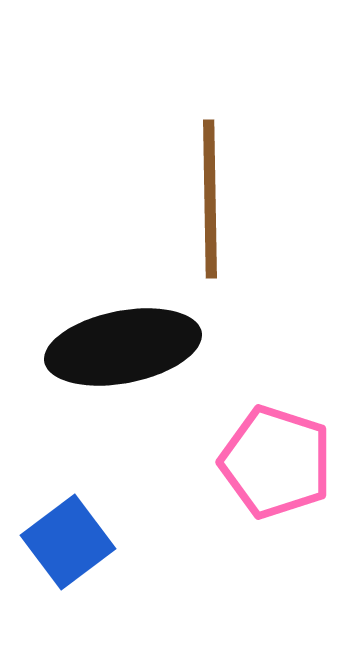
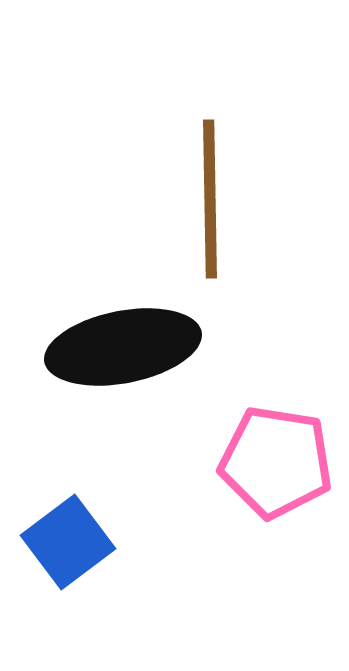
pink pentagon: rotated 9 degrees counterclockwise
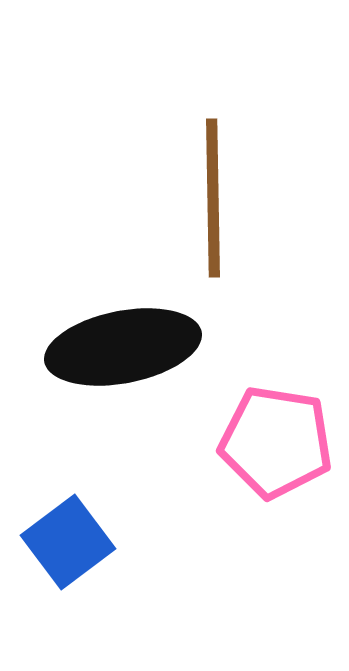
brown line: moved 3 px right, 1 px up
pink pentagon: moved 20 px up
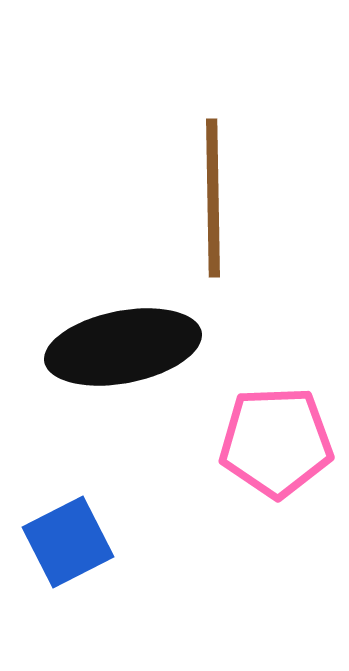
pink pentagon: rotated 11 degrees counterclockwise
blue square: rotated 10 degrees clockwise
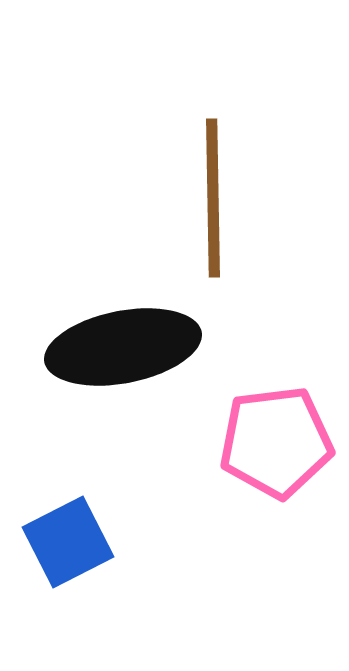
pink pentagon: rotated 5 degrees counterclockwise
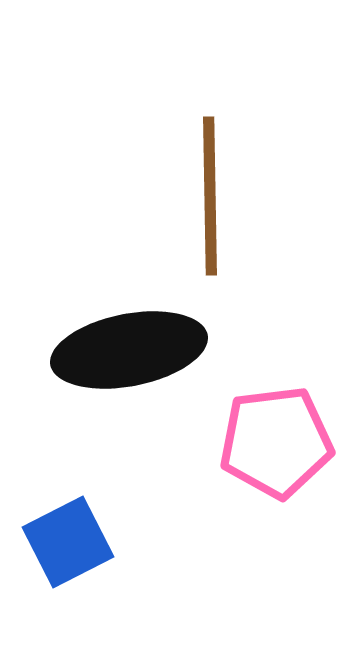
brown line: moved 3 px left, 2 px up
black ellipse: moved 6 px right, 3 px down
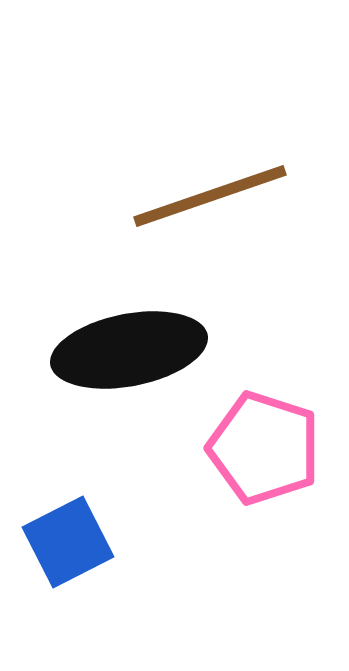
brown line: rotated 72 degrees clockwise
pink pentagon: moved 12 px left, 6 px down; rotated 25 degrees clockwise
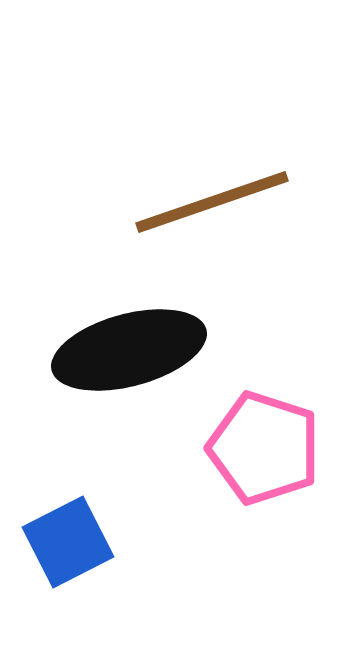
brown line: moved 2 px right, 6 px down
black ellipse: rotated 4 degrees counterclockwise
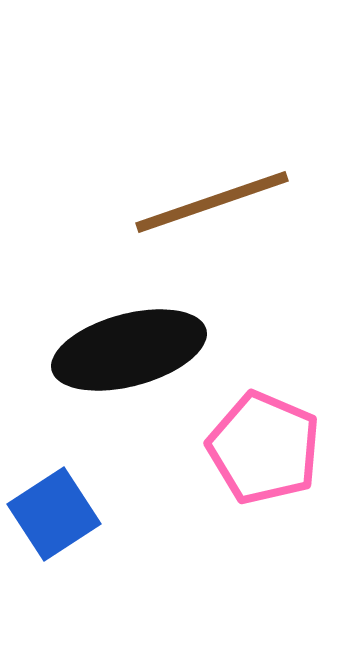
pink pentagon: rotated 5 degrees clockwise
blue square: moved 14 px left, 28 px up; rotated 6 degrees counterclockwise
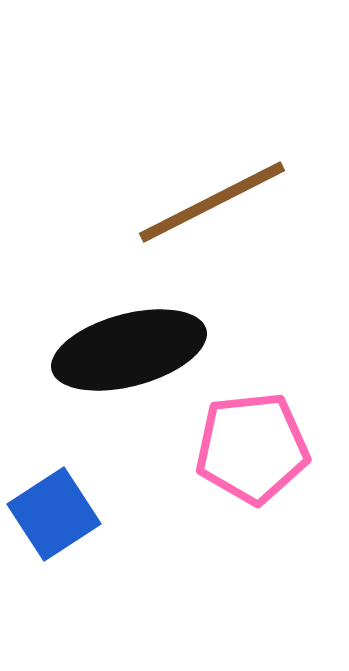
brown line: rotated 8 degrees counterclockwise
pink pentagon: moved 12 px left; rotated 29 degrees counterclockwise
